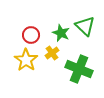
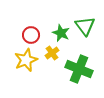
green triangle: rotated 10 degrees clockwise
yellow star: rotated 15 degrees clockwise
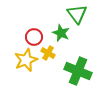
green triangle: moved 8 px left, 12 px up
red circle: moved 3 px right, 2 px down
yellow cross: moved 4 px left; rotated 24 degrees counterclockwise
green cross: moved 1 px left, 2 px down
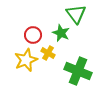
green triangle: moved 1 px left
red circle: moved 1 px left, 2 px up
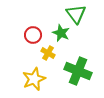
yellow star: moved 8 px right, 19 px down
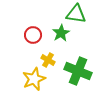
green triangle: rotated 45 degrees counterclockwise
green star: rotated 18 degrees clockwise
yellow cross: moved 7 px down
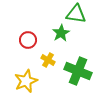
red circle: moved 5 px left, 5 px down
yellow star: moved 8 px left, 2 px down
